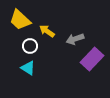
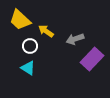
yellow arrow: moved 1 px left
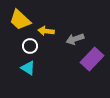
yellow arrow: rotated 28 degrees counterclockwise
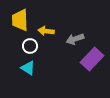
yellow trapezoid: rotated 45 degrees clockwise
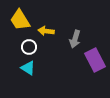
yellow trapezoid: rotated 30 degrees counterclockwise
gray arrow: rotated 54 degrees counterclockwise
white circle: moved 1 px left, 1 px down
purple rectangle: moved 3 px right, 1 px down; rotated 70 degrees counterclockwise
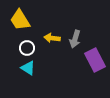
yellow arrow: moved 6 px right, 7 px down
white circle: moved 2 px left, 1 px down
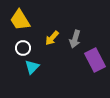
yellow arrow: rotated 56 degrees counterclockwise
white circle: moved 4 px left
cyan triangle: moved 4 px right, 1 px up; rotated 42 degrees clockwise
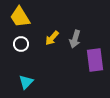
yellow trapezoid: moved 3 px up
white circle: moved 2 px left, 4 px up
purple rectangle: rotated 20 degrees clockwise
cyan triangle: moved 6 px left, 15 px down
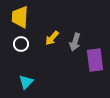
yellow trapezoid: rotated 35 degrees clockwise
gray arrow: moved 3 px down
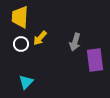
yellow arrow: moved 12 px left
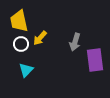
yellow trapezoid: moved 1 px left, 4 px down; rotated 15 degrees counterclockwise
cyan triangle: moved 12 px up
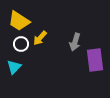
yellow trapezoid: rotated 45 degrees counterclockwise
cyan triangle: moved 12 px left, 3 px up
